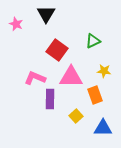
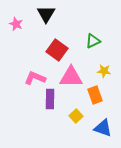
blue triangle: rotated 18 degrees clockwise
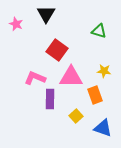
green triangle: moved 6 px right, 10 px up; rotated 42 degrees clockwise
